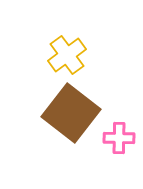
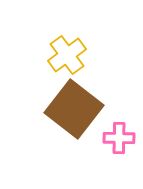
brown square: moved 3 px right, 4 px up
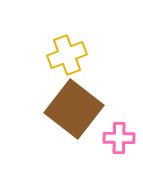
yellow cross: rotated 15 degrees clockwise
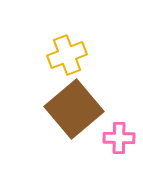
brown square: rotated 12 degrees clockwise
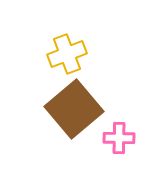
yellow cross: moved 1 px up
